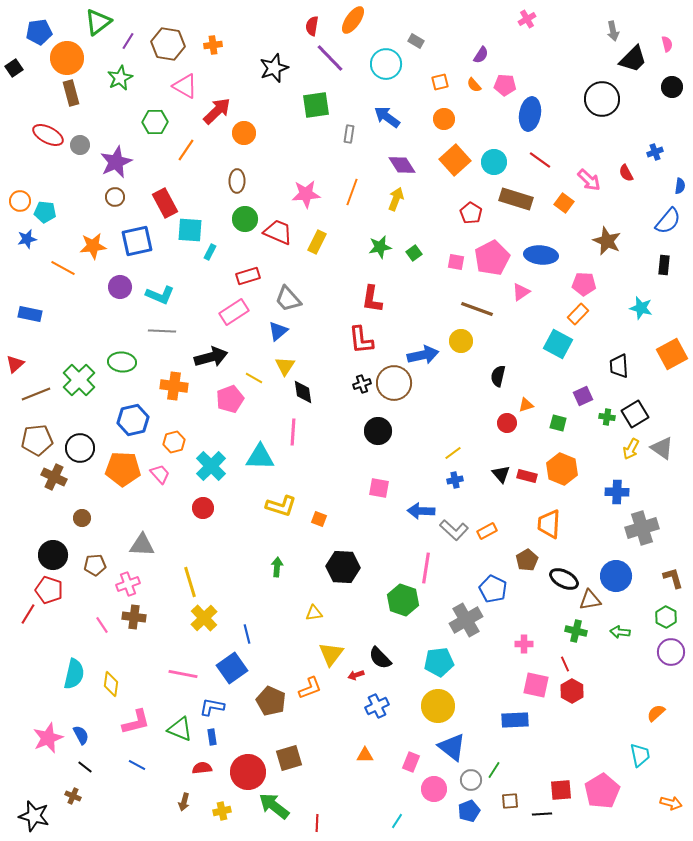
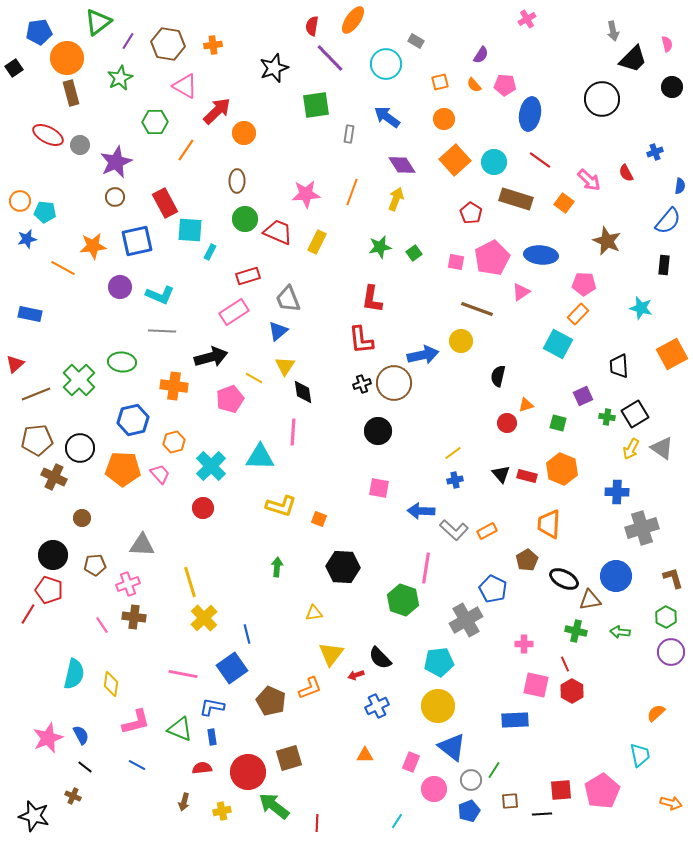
gray trapezoid at (288, 299): rotated 20 degrees clockwise
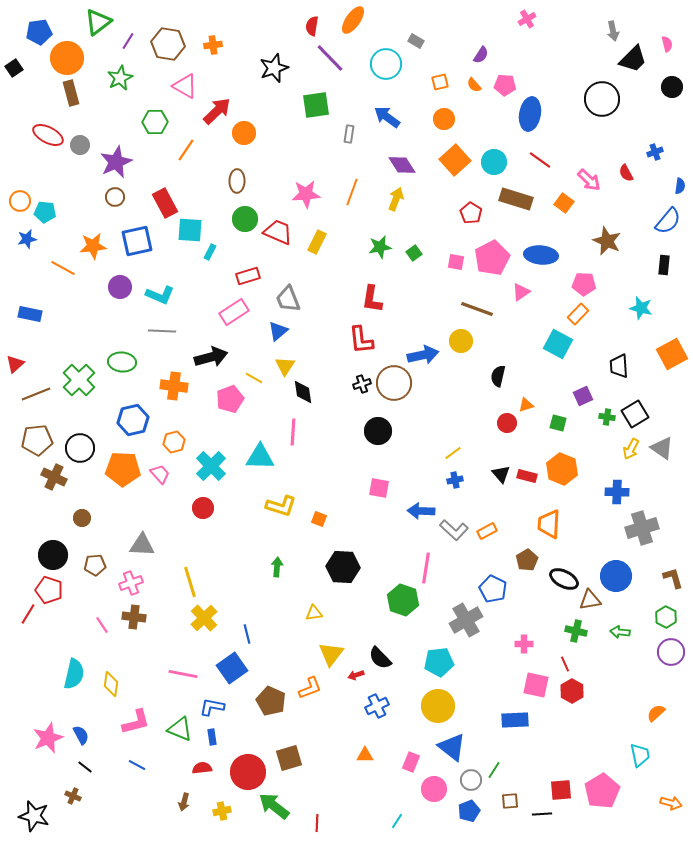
pink cross at (128, 584): moved 3 px right, 1 px up
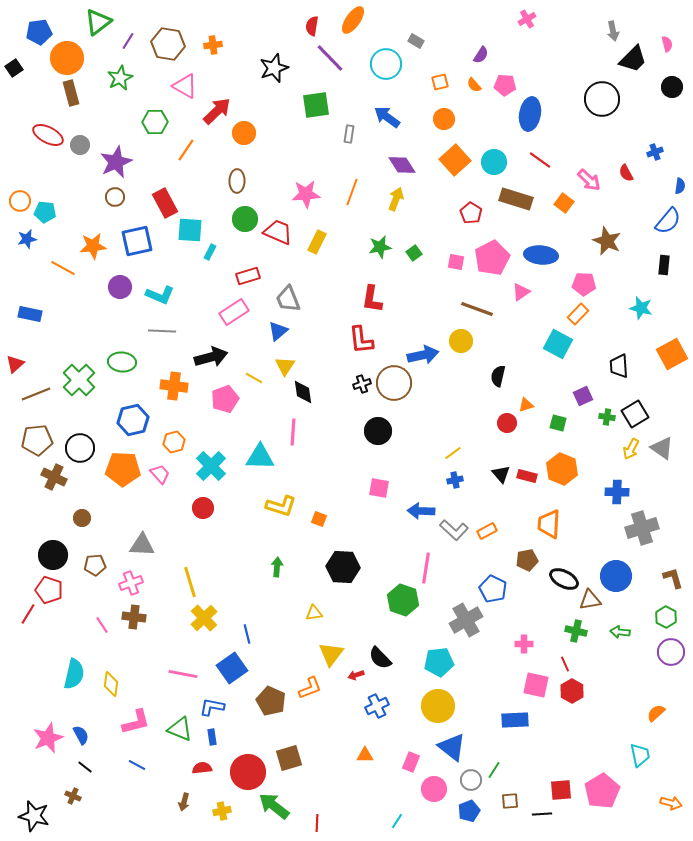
pink pentagon at (230, 399): moved 5 px left
brown pentagon at (527, 560): rotated 20 degrees clockwise
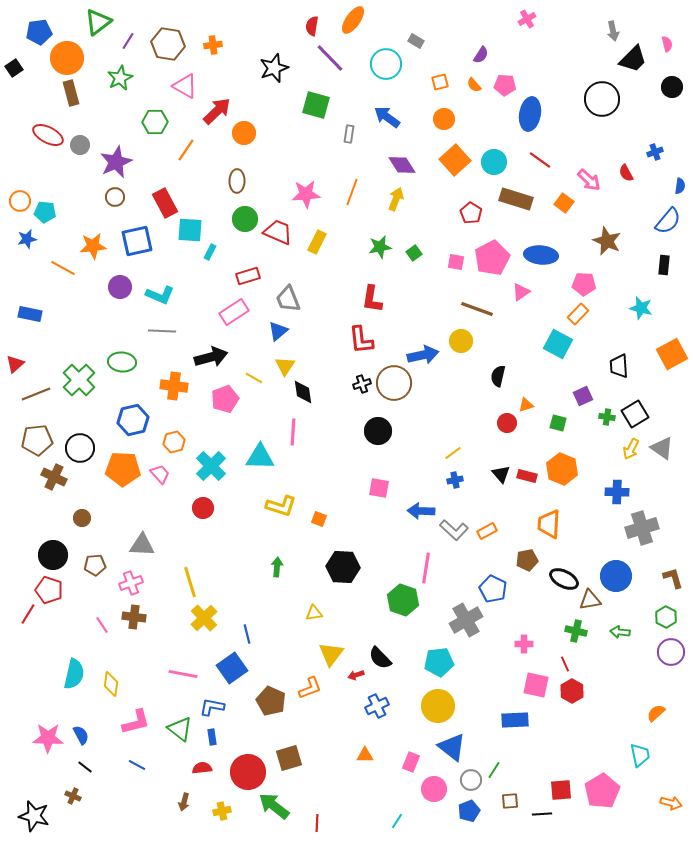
green square at (316, 105): rotated 24 degrees clockwise
green triangle at (180, 729): rotated 16 degrees clockwise
pink star at (48, 738): rotated 24 degrees clockwise
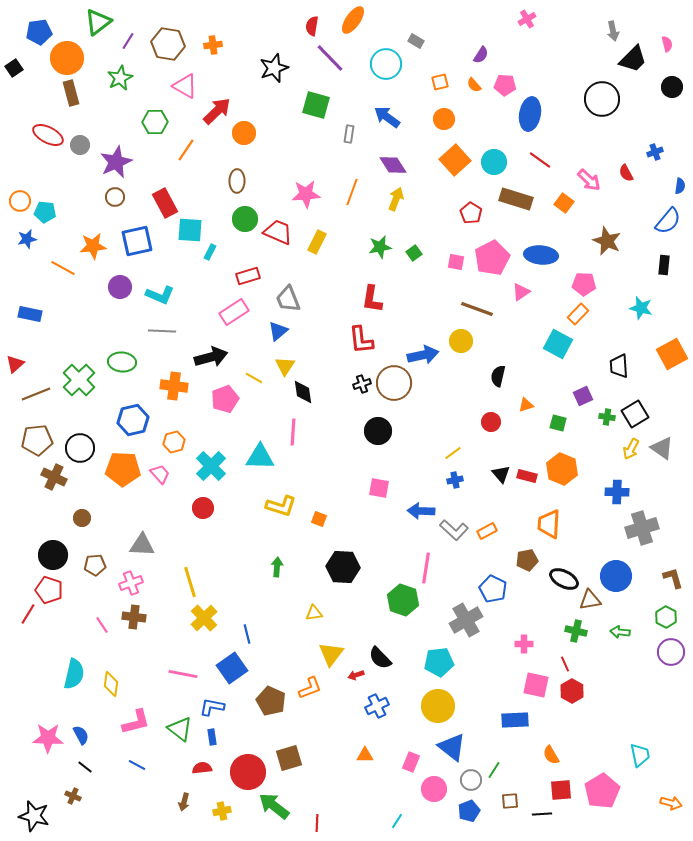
purple diamond at (402, 165): moved 9 px left
red circle at (507, 423): moved 16 px left, 1 px up
orange semicircle at (656, 713): moved 105 px left, 42 px down; rotated 78 degrees counterclockwise
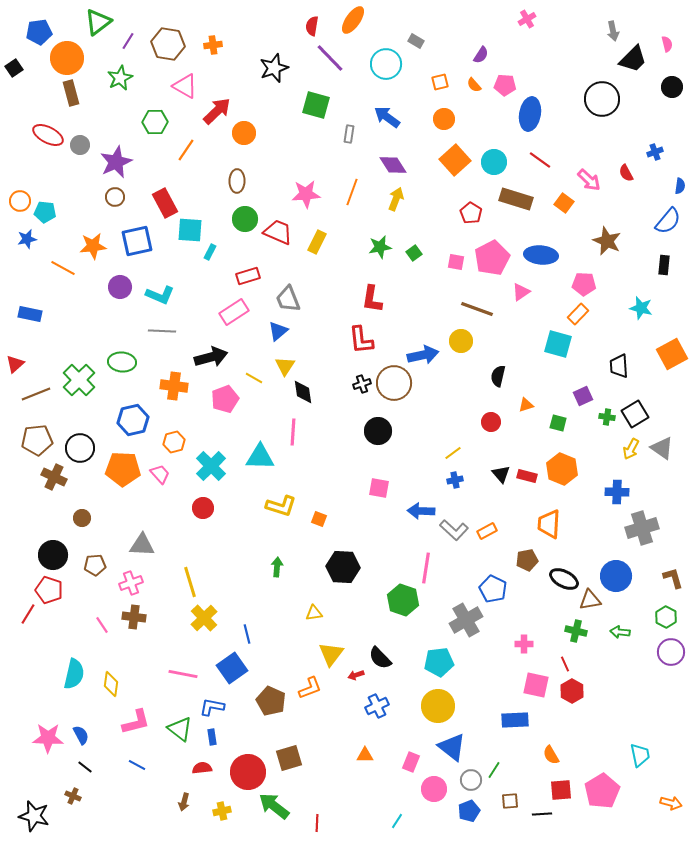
cyan square at (558, 344): rotated 12 degrees counterclockwise
